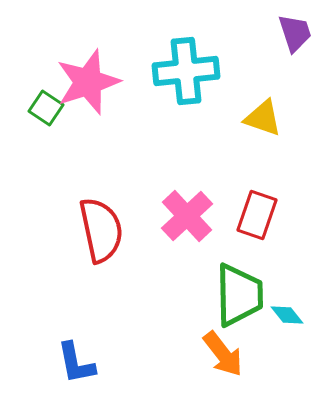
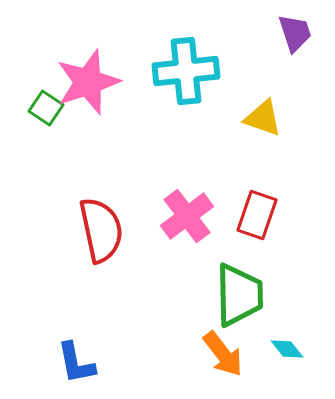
pink cross: rotated 6 degrees clockwise
cyan diamond: moved 34 px down
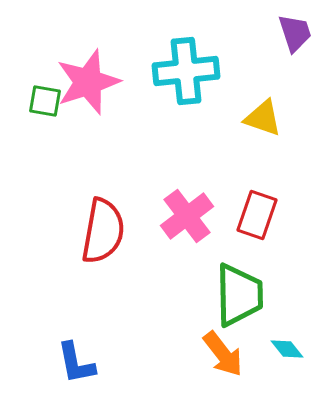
green square: moved 1 px left, 7 px up; rotated 24 degrees counterclockwise
red semicircle: moved 2 px right, 1 px down; rotated 22 degrees clockwise
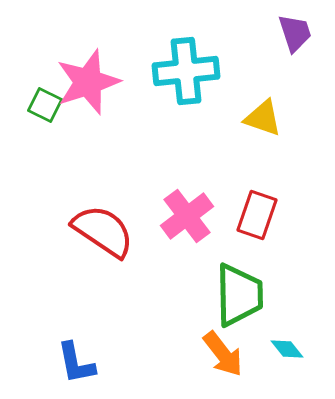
green square: moved 4 px down; rotated 16 degrees clockwise
red semicircle: rotated 66 degrees counterclockwise
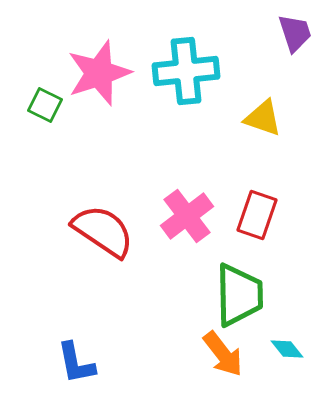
pink star: moved 11 px right, 9 px up
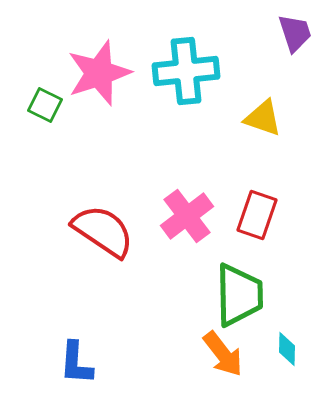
cyan diamond: rotated 40 degrees clockwise
blue L-shape: rotated 15 degrees clockwise
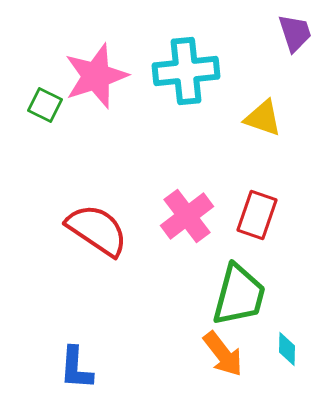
pink star: moved 3 px left, 3 px down
red semicircle: moved 6 px left, 1 px up
green trapezoid: rotated 16 degrees clockwise
blue L-shape: moved 5 px down
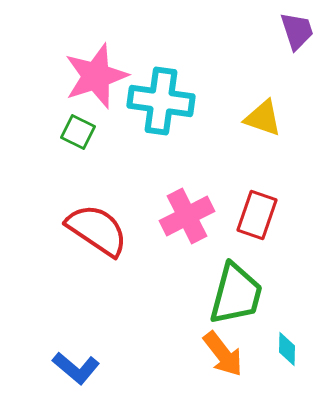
purple trapezoid: moved 2 px right, 2 px up
cyan cross: moved 25 px left, 30 px down; rotated 14 degrees clockwise
green square: moved 33 px right, 27 px down
pink cross: rotated 10 degrees clockwise
green trapezoid: moved 3 px left, 1 px up
blue L-shape: rotated 54 degrees counterclockwise
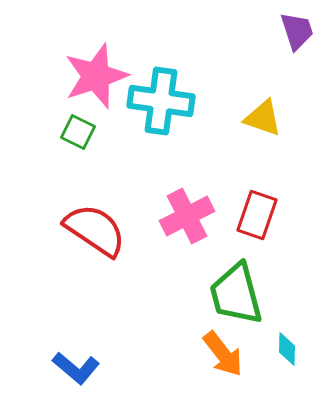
red semicircle: moved 2 px left
green trapezoid: rotated 150 degrees clockwise
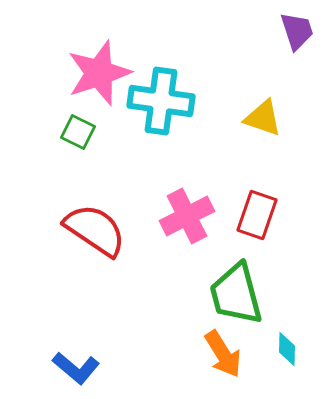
pink star: moved 3 px right, 3 px up
orange arrow: rotated 6 degrees clockwise
